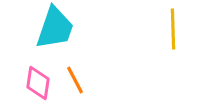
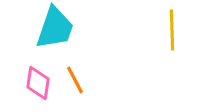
yellow line: moved 1 px left, 1 px down
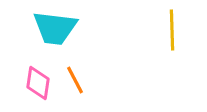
cyan trapezoid: rotated 78 degrees clockwise
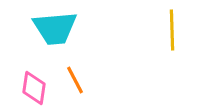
cyan trapezoid: rotated 12 degrees counterclockwise
pink diamond: moved 4 px left, 5 px down
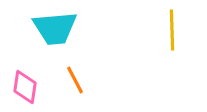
pink diamond: moved 9 px left, 1 px up
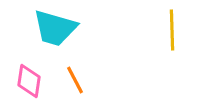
cyan trapezoid: rotated 21 degrees clockwise
pink diamond: moved 4 px right, 6 px up
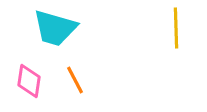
yellow line: moved 4 px right, 2 px up
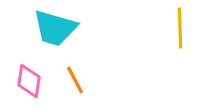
yellow line: moved 4 px right
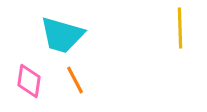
cyan trapezoid: moved 7 px right, 7 px down
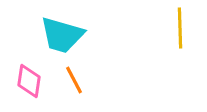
orange line: moved 1 px left
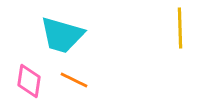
orange line: rotated 36 degrees counterclockwise
